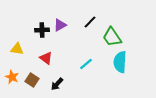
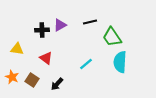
black line: rotated 32 degrees clockwise
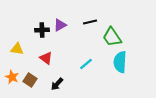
brown square: moved 2 px left
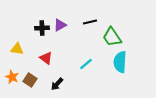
black cross: moved 2 px up
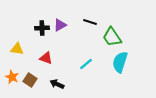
black line: rotated 32 degrees clockwise
red triangle: rotated 16 degrees counterclockwise
cyan semicircle: rotated 15 degrees clockwise
black arrow: rotated 72 degrees clockwise
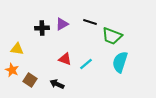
purple triangle: moved 2 px right, 1 px up
green trapezoid: moved 1 px up; rotated 35 degrees counterclockwise
red triangle: moved 19 px right, 1 px down
orange star: moved 7 px up
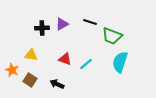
yellow triangle: moved 14 px right, 6 px down
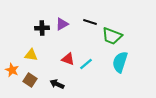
red triangle: moved 3 px right
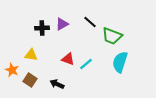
black line: rotated 24 degrees clockwise
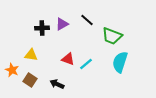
black line: moved 3 px left, 2 px up
